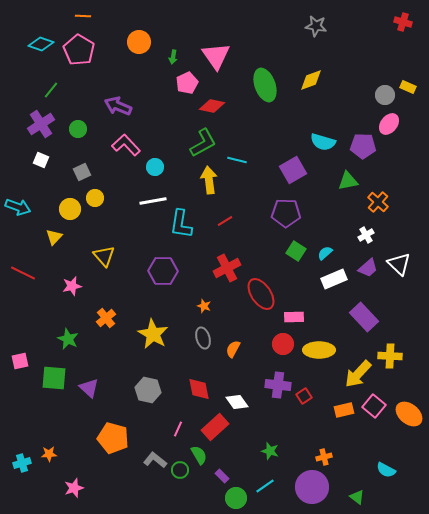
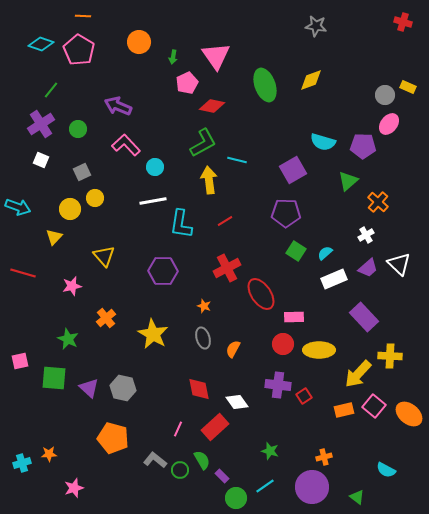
green triangle at (348, 181): rotated 30 degrees counterclockwise
red line at (23, 273): rotated 10 degrees counterclockwise
gray hexagon at (148, 390): moved 25 px left, 2 px up
green semicircle at (199, 455): moved 3 px right, 5 px down
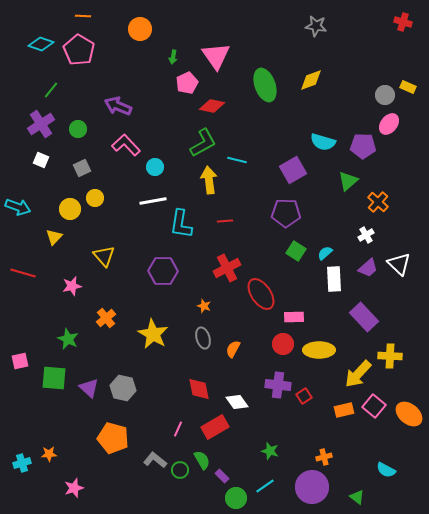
orange circle at (139, 42): moved 1 px right, 13 px up
gray square at (82, 172): moved 4 px up
red line at (225, 221): rotated 28 degrees clockwise
white rectangle at (334, 279): rotated 70 degrees counterclockwise
red rectangle at (215, 427): rotated 12 degrees clockwise
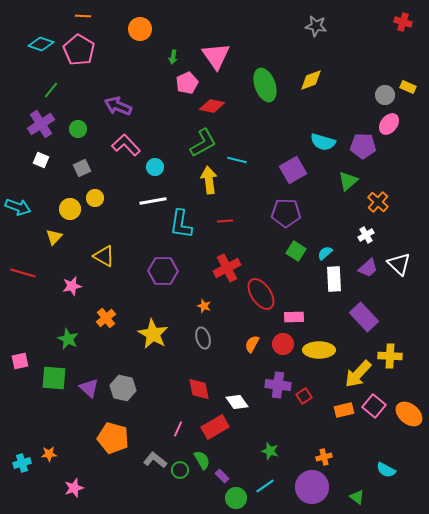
yellow triangle at (104, 256): rotated 20 degrees counterclockwise
orange semicircle at (233, 349): moved 19 px right, 5 px up
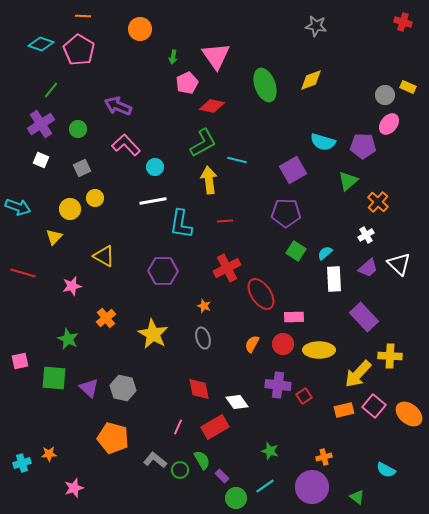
pink line at (178, 429): moved 2 px up
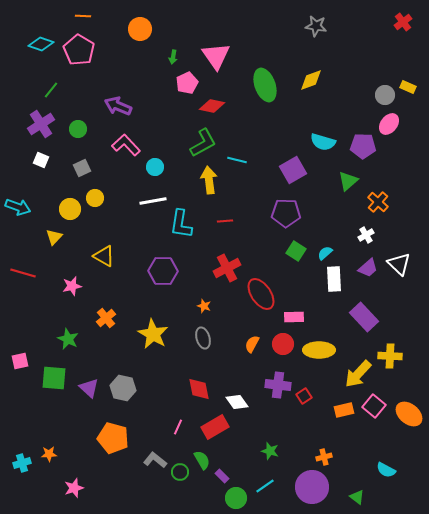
red cross at (403, 22): rotated 36 degrees clockwise
green circle at (180, 470): moved 2 px down
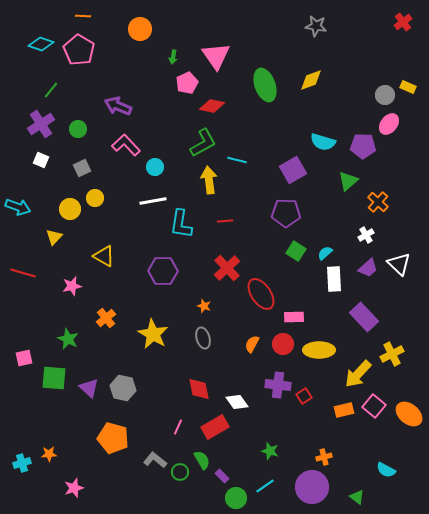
red cross at (227, 268): rotated 16 degrees counterclockwise
yellow cross at (390, 356): moved 2 px right, 2 px up; rotated 30 degrees counterclockwise
pink square at (20, 361): moved 4 px right, 3 px up
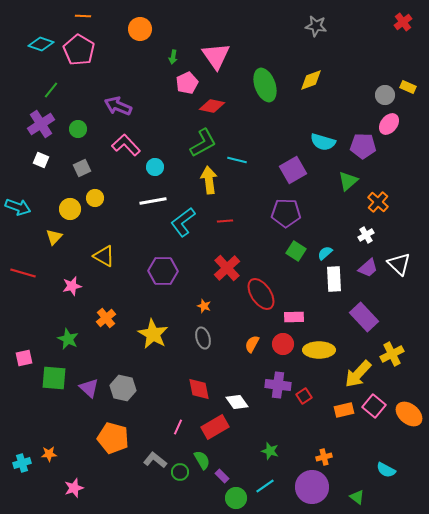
cyan L-shape at (181, 224): moved 2 px right, 2 px up; rotated 44 degrees clockwise
